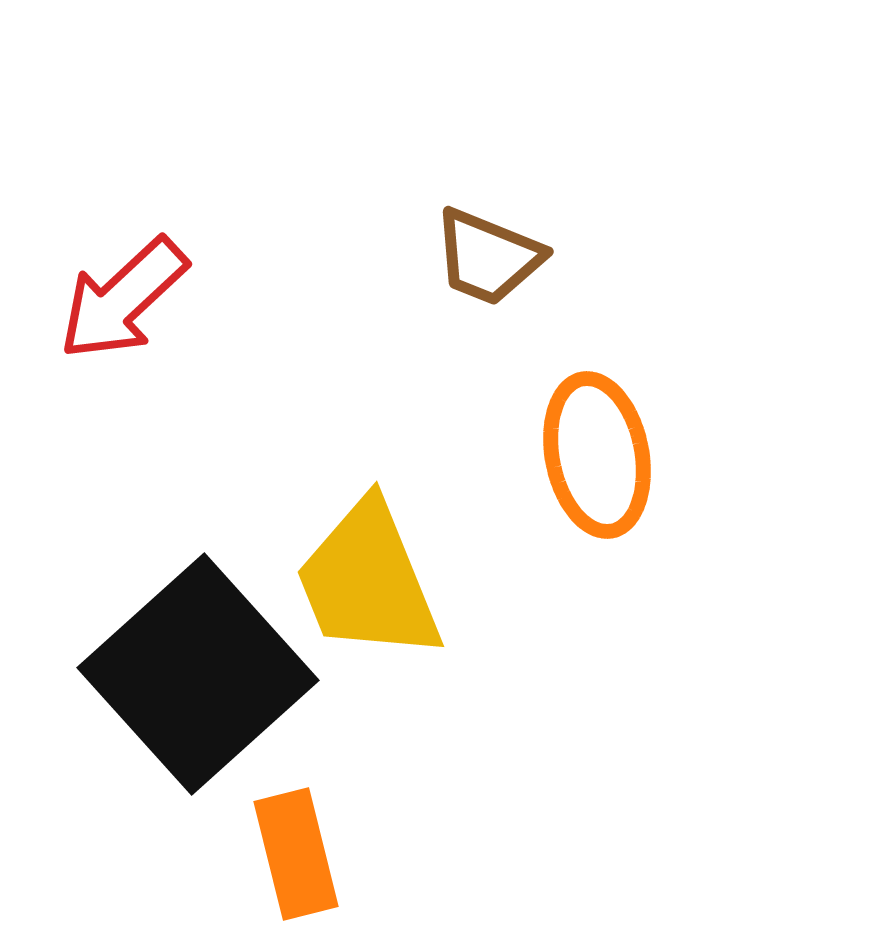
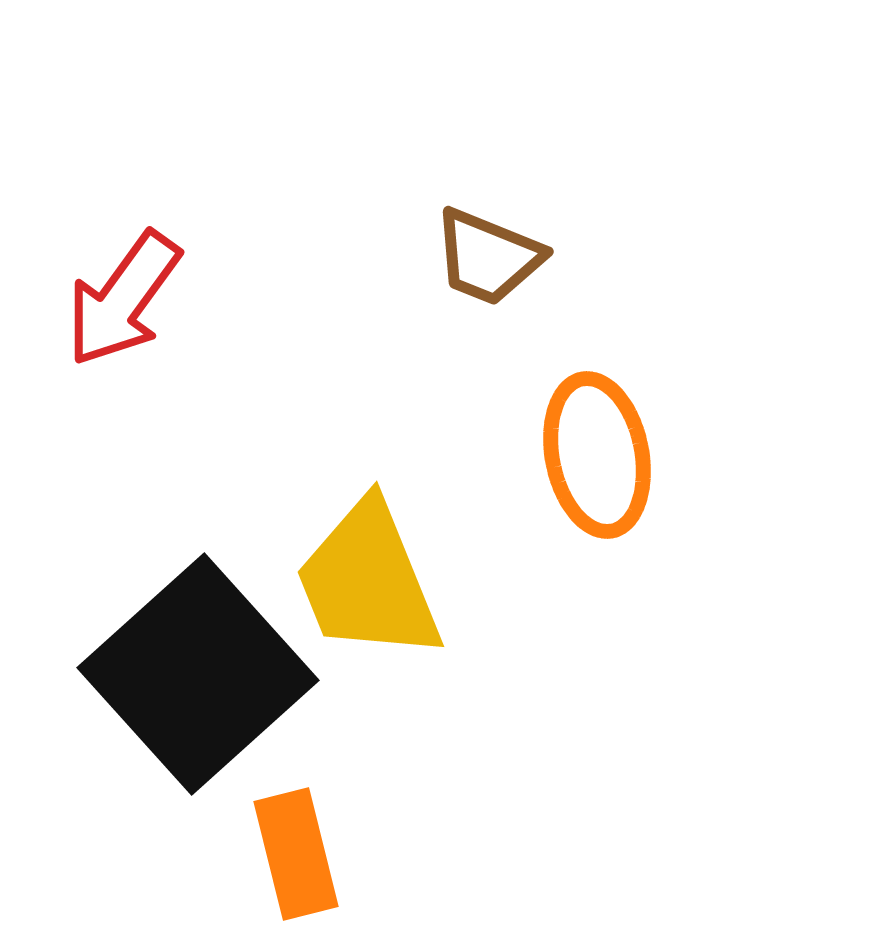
red arrow: rotated 11 degrees counterclockwise
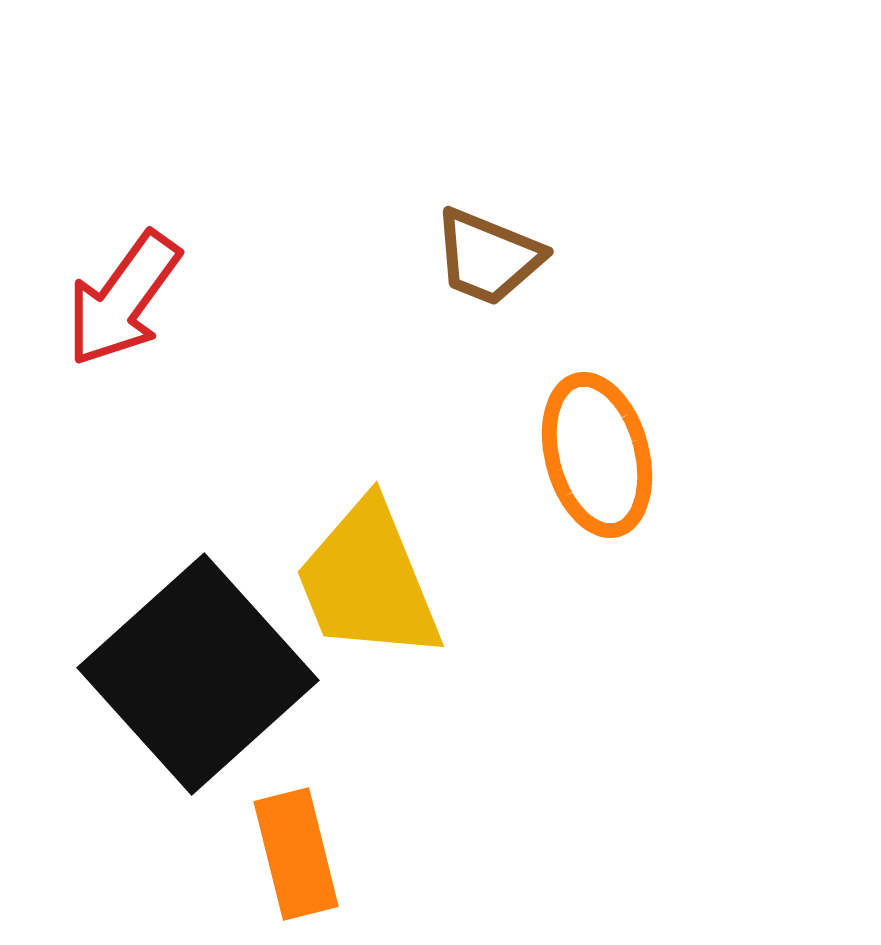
orange ellipse: rotated 4 degrees counterclockwise
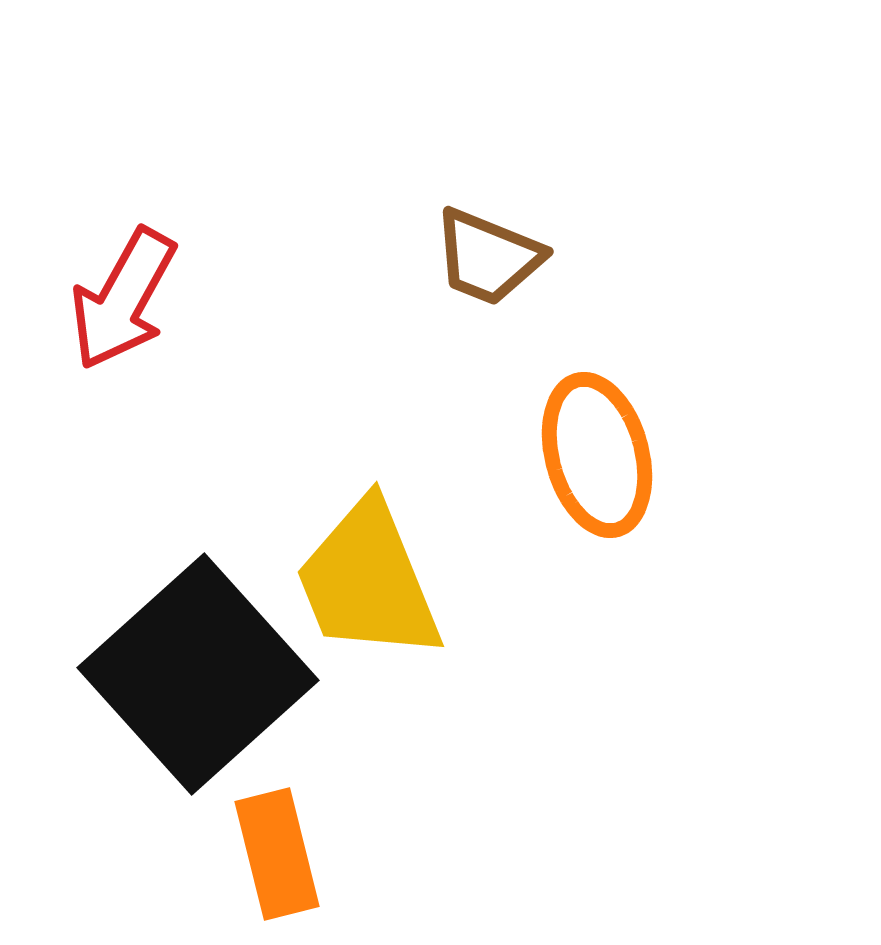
red arrow: rotated 7 degrees counterclockwise
orange rectangle: moved 19 px left
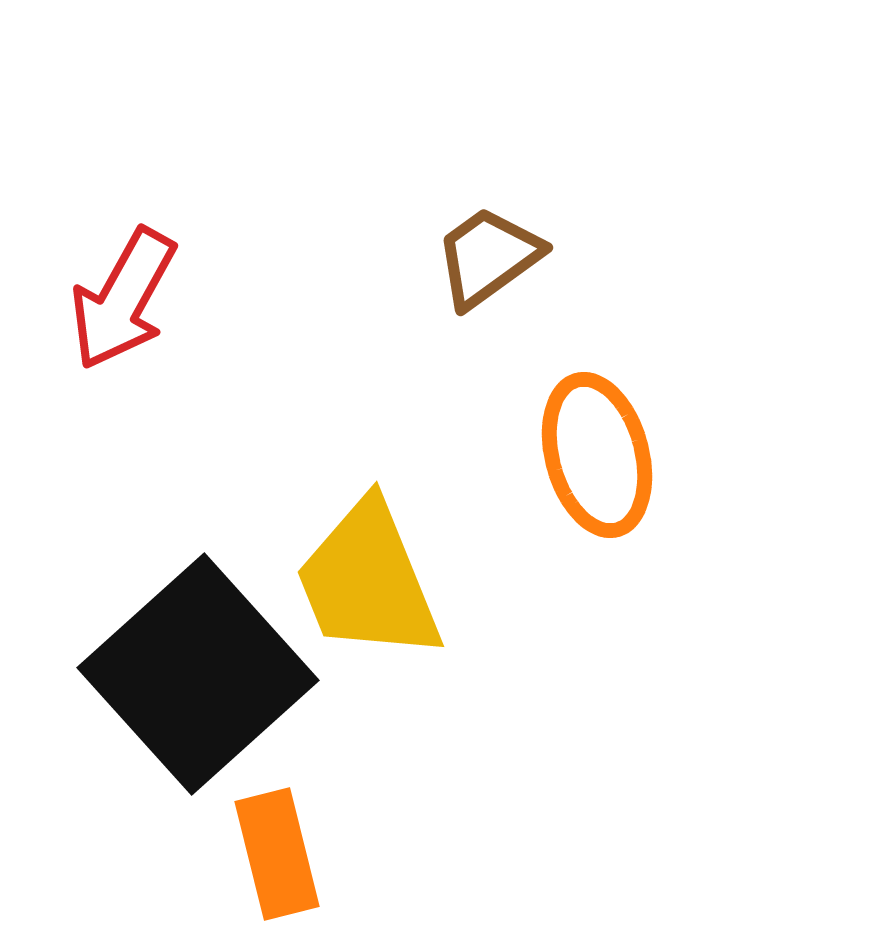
brown trapezoid: rotated 122 degrees clockwise
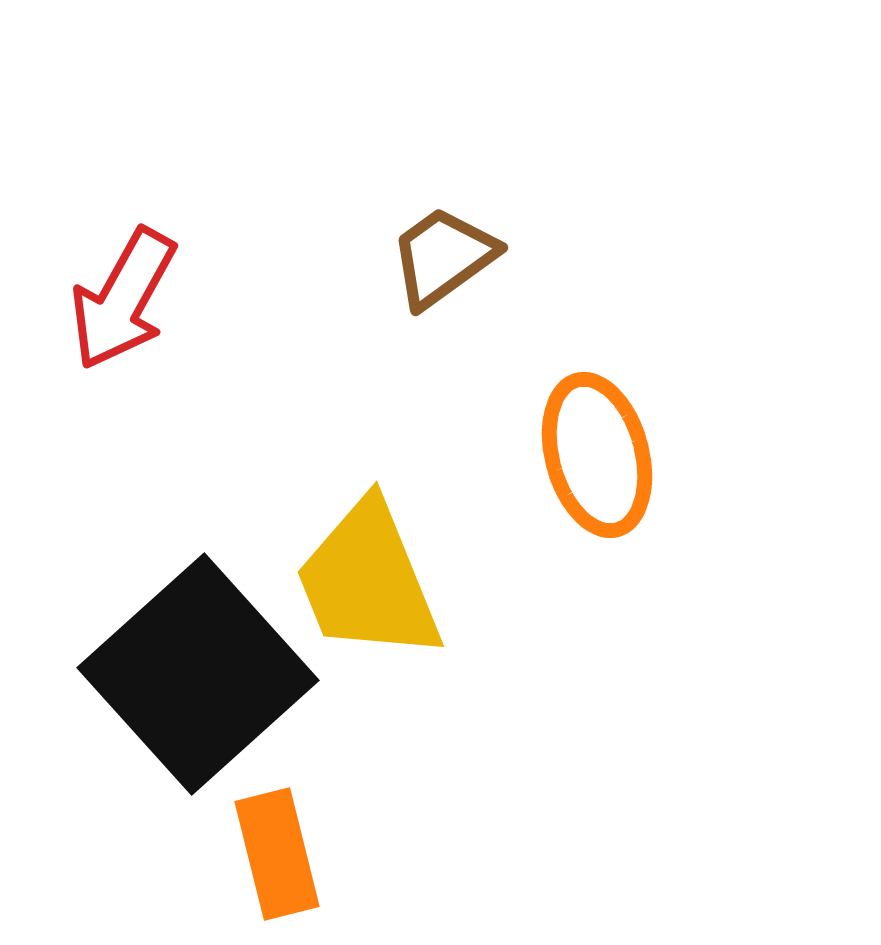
brown trapezoid: moved 45 px left
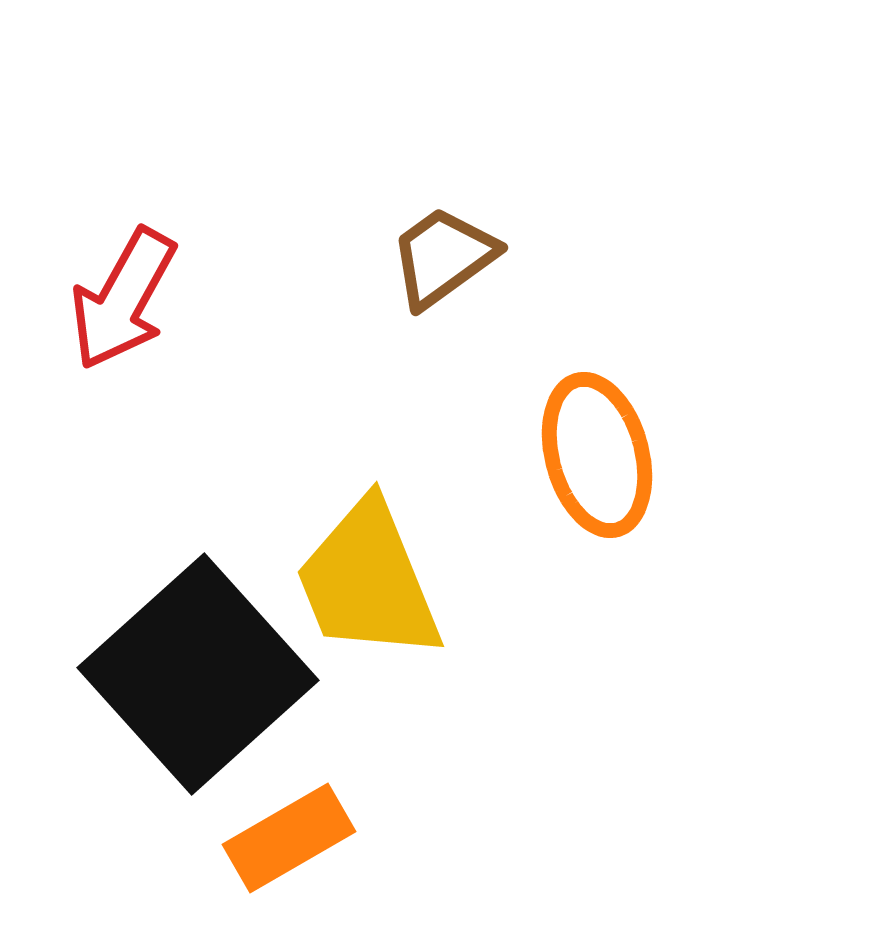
orange rectangle: moved 12 px right, 16 px up; rotated 74 degrees clockwise
